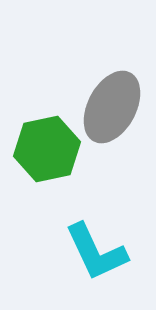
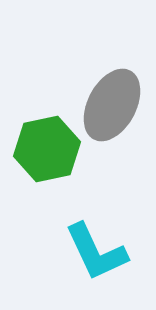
gray ellipse: moved 2 px up
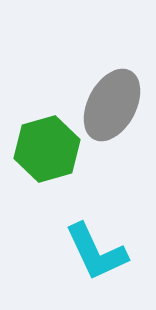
green hexagon: rotated 4 degrees counterclockwise
